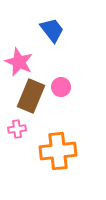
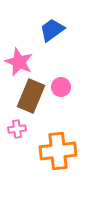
blue trapezoid: rotated 88 degrees counterclockwise
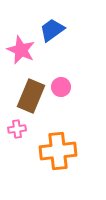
pink star: moved 2 px right, 12 px up
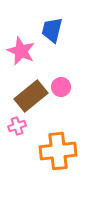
blue trapezoid: rotated 40 degrees counterclockwise
pink star: moved 1 px down
brown rectangle: rotated 28 degrees clockwise
pink cross: moved 3 px up; rotated 12 degrees counterclockwise
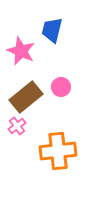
brown rectangle: moved 5 px left, 1 px down
pink cross: rotated 18 degrees counterclockwise
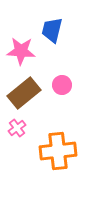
pink star: rotated 20 degrees counterclockwise
pink circle: moved 1 px right, 2 px up
brown rectangle: moved 2 px left, 4 px up
pink cross: moved 2 px down
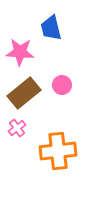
blue trapezoid: moved 1 px left, 2 px up; rotated 28 degrees counterclockwise
pink star: moved 1 px left, 1 px down
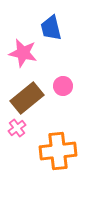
pink star: moved 3 px right, 1 px down; rotated 8 degrees clockwise
pink circle: moved 1 px right, 1 px down
brown rectangle: moved 3 px right, 5 px down
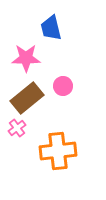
pink star: moved 3 px right, 5 px down; rotated 12 degrees counterclockwise
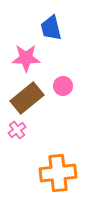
pink cross: moved 2 px down
orange cross: moved 22 px down
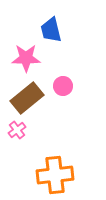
blue trapezoid: moved 2 px down
orange cross: moved 3 px left, 2 px down
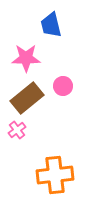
blue trapezoid: moved 5 px up
